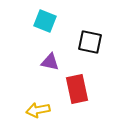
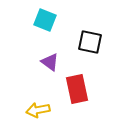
cyan square: moved 1 px up
purple triangle: rotated 24 degrees clockwise
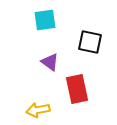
cyan square: rotated 30 degrees counterclockwise
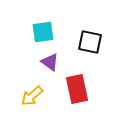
cyan square: moved 2 px left, 12 px down
yellow arrow: moved 6 px left, 14 px up; rotated 30 degrees counterclockwise
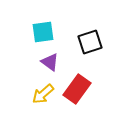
black square: rotated 30 degrees counterclockwise
red rectangle: rotated 48 degrees clockwise
yellow arrow: moved 11 px right, 2 px up
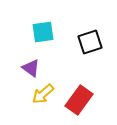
purple triangle: moved 19 px left, 6 px down
red rectangle: moved 2 px right, 11 px down
